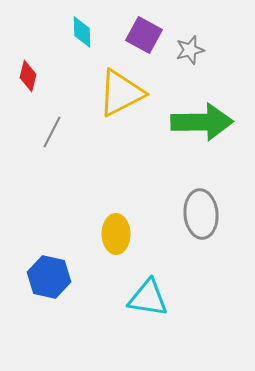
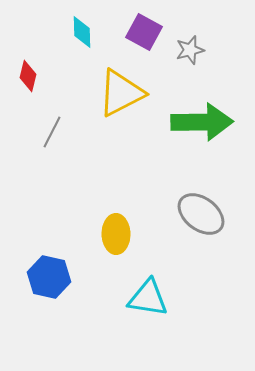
purple square: moved 3 px up
gray ellipse: rotated 48 degrees counterclockwise
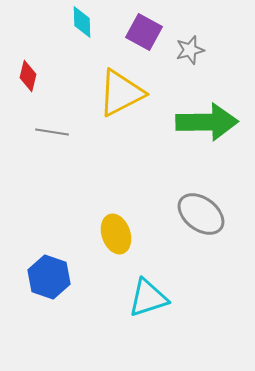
cyan diamond: moved 10 px up
green arrow: moved 5 px right
gray line: rotated 72 degrees clockwise
yellow ellipse: rotated 18 degrees counterclockwise
blue hexagon: rotated 6 degrees clockwise
cyan triangle: rotated 27 degrees counterclockwise
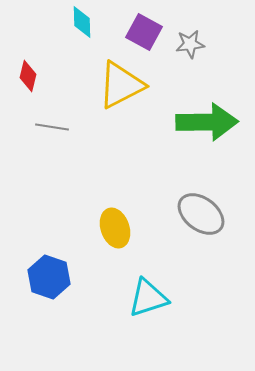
gray star: moved 6 px up; rotated 8 degrees clockwise
yellow triangle: moved 8 px up
gray line: moved 5 px up
yellow ellipse: moved 1 px left, 6 px up
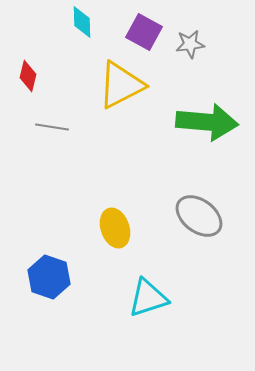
green arrow: rotated 6 degrees clockwise
gray ellipse: moved 2 px left, 2 px down
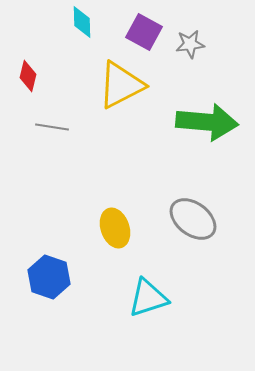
gray ellipse: moved 6 px left, 3 px down
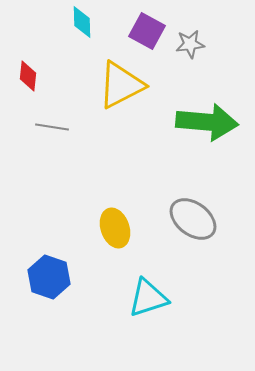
purple square: moved 3 px right, 1 px up
red diamond: rotated 8 degrees counterclockwise
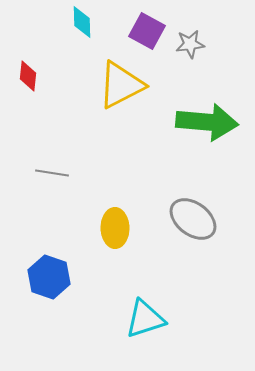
gray line: moved 46 px down
yellow ellipse: rotated 18 degrees clockwise
cyan triangle: moved 3 px left, 21 px down
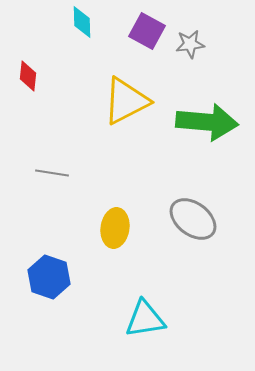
yellow triangle: moved 5 px right, 16 px down
yellow ellipse: rotated 9 degrees clockwise
cyan triangle: rotated 9 degrees clockwise
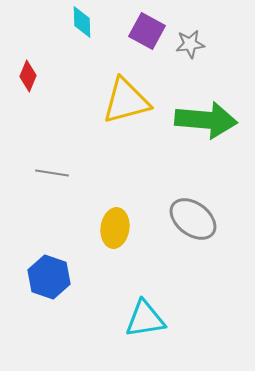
red diamond: rotated 16 degrees clockwise
yellow triangle: rotated 12 degrees clockwise
green arrow: moved 1 px left, 2 px up
